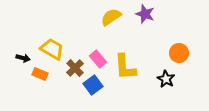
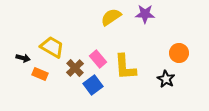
purple star: rotated 18 degrees counterclockwise
yellow trapezoid: moved 2 px up
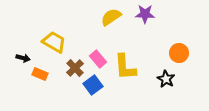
yellow trapezoid: moved 2 px right, 5 px up
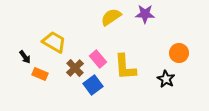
black arrow: moved 2 px right, 1 px up; rotated 40 degrees clockwise
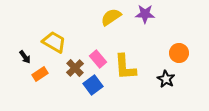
orange rectangle: rotated 56 degrees counterclockwise
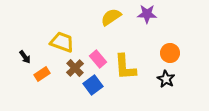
purple star: moved 2 px right
yellow trapezoid: moved 8 px right; rotated 10 degrees counterclockwise
orange circle: moved 9 px left
orange rectangle: moved 2 px right
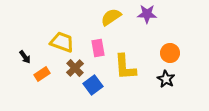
pink rectangle: moved 11 px up; rotated 30 degrees clockwise
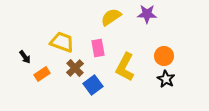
orange circle: moved 6 px left, 3 px down
yellow L-shape: rotated 32 degrees clockwise
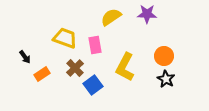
yellow trapezoid: moved 3 px right, 4 px up
pink rectangle: moved 3 px left, 3 px up
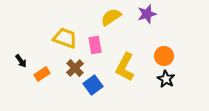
purple star: rotated 18 degrees counterclockwise
black arrow: moved 4 px left, 4 px down
